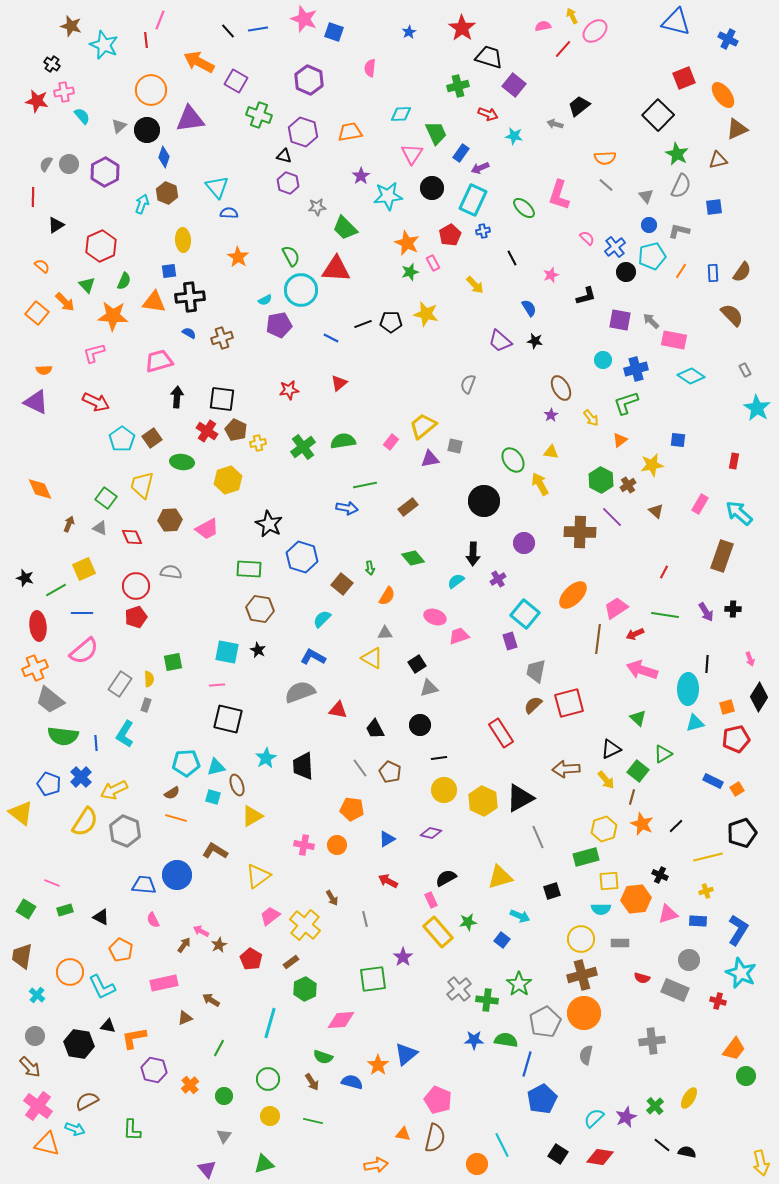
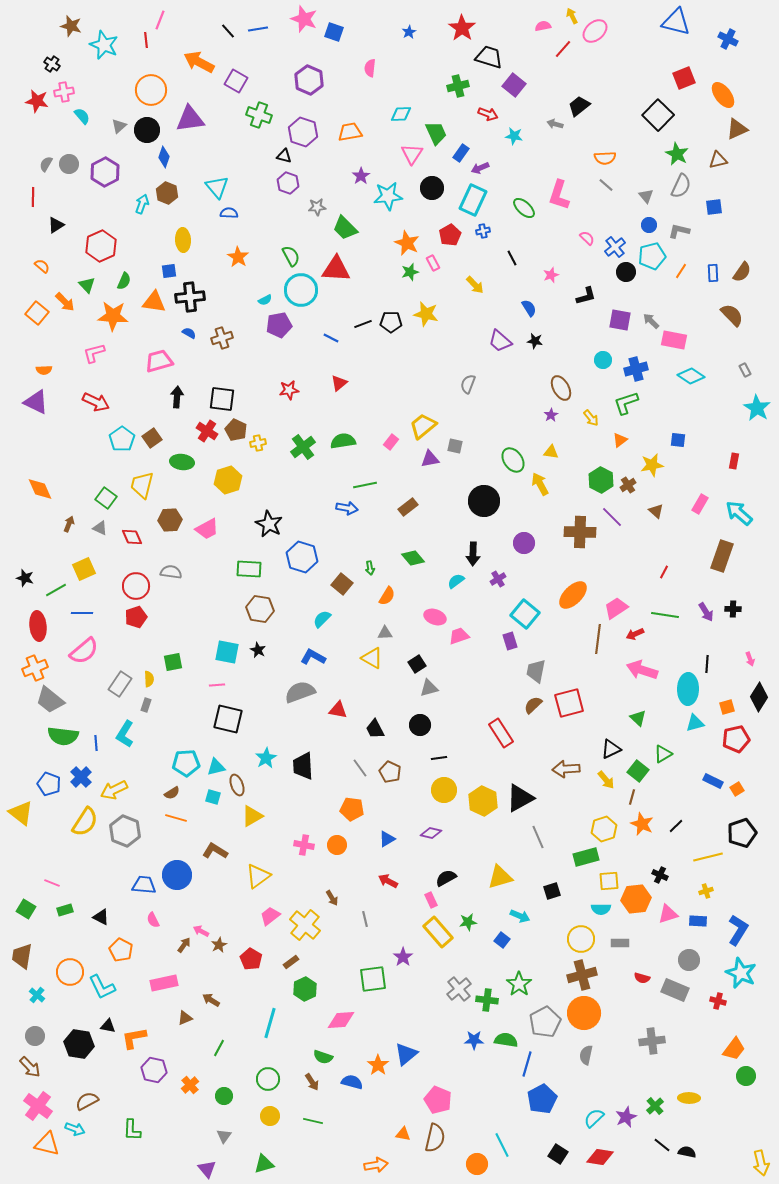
yellow ellipse at (689, 1098): rotated 60 degrees clockwise
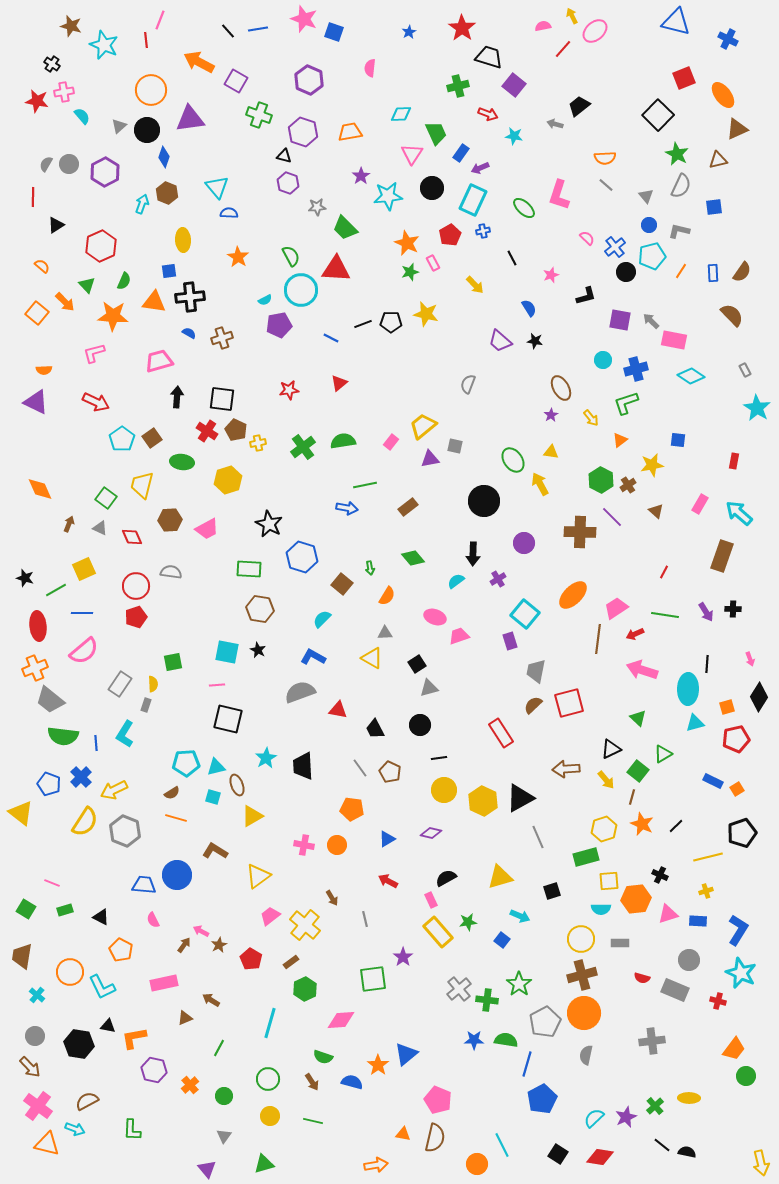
yellow semicircle at (149, 679): moved 4 px right, 5 px down
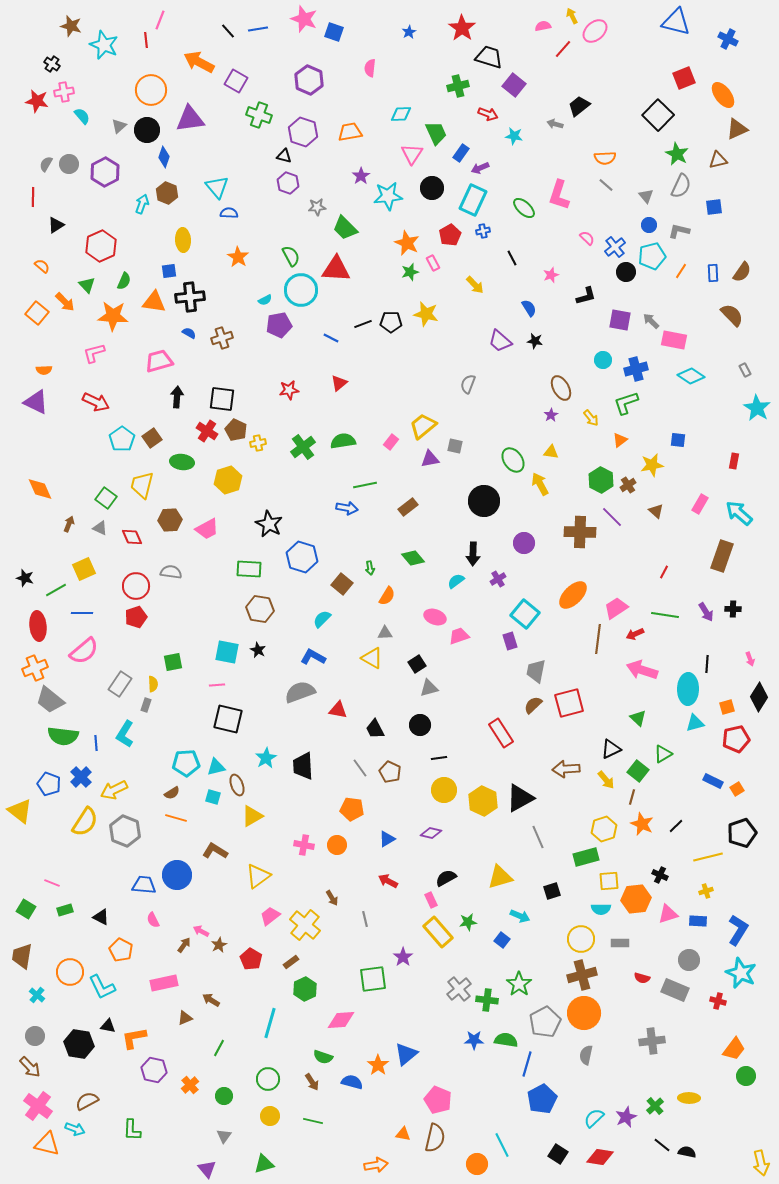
yellow triangle at (21, 813): moved 1 px left, 2 px up
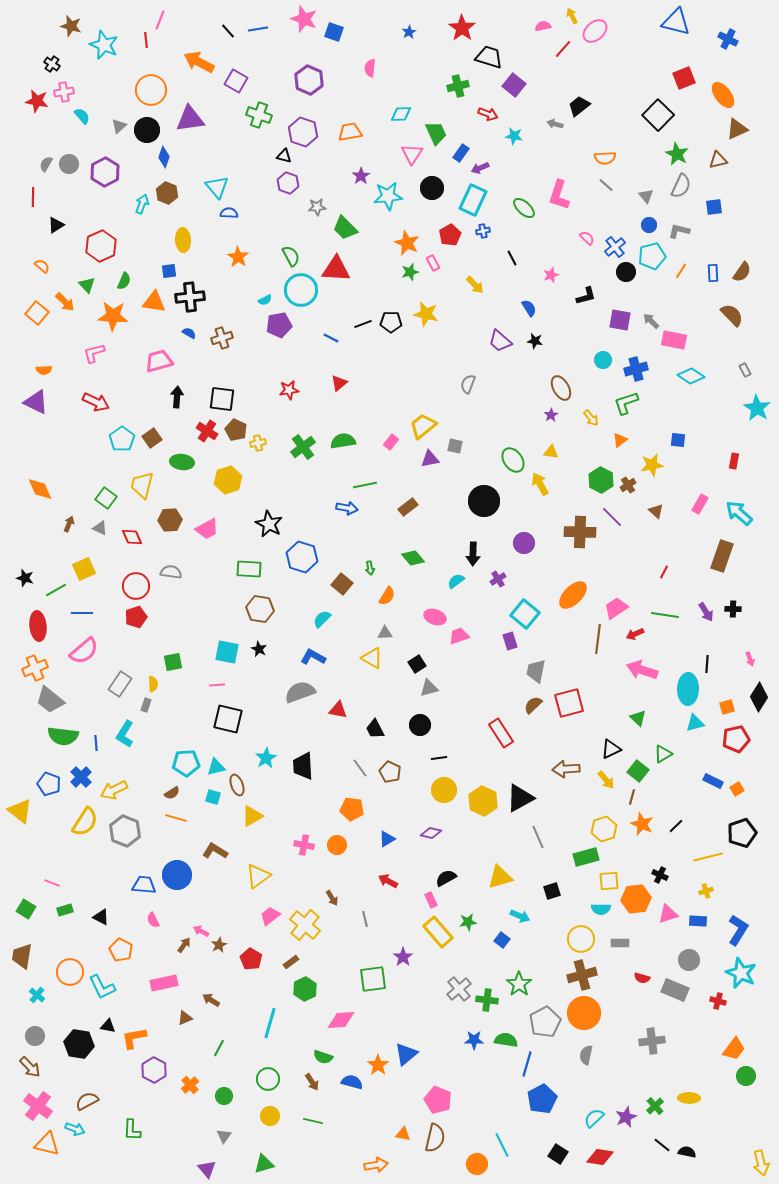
black star at (258, 650): moved 1 px right, 1 px up
purple hexagon at (154, 1070): rotated 15 degrees clockwise
